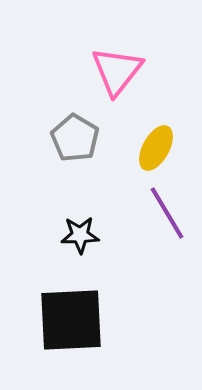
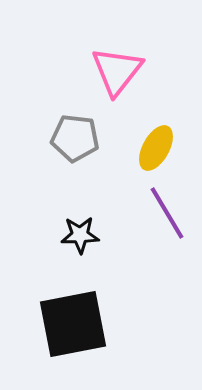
gray pentagon: rotated 24 degrees counterclockwise
black square: moved 2 px right, 4 px down; rotated 8 degrees counterclockwise
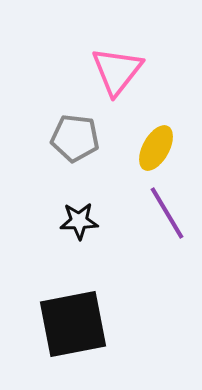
black star: moved 1 px left, 14 px up
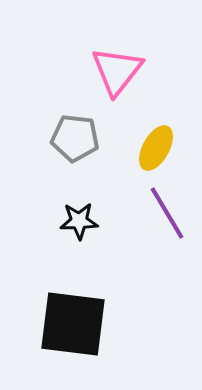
black square: rotated 18 degrees clockwise
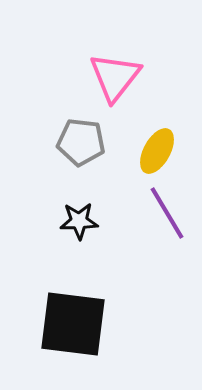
pink triangle: moved 2 px left, 6 px down
gray pentagon: moved 6 px right, 4 px down
yellow ellipse: moved 1 px right, 3 px down
